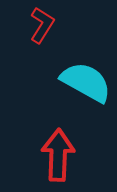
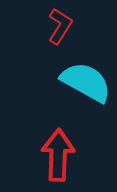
red L-shape: moved 18 px right, 1 px down
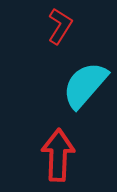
cyan semicircle: moved 1 px left, 3 px down; rotated 78 degrees counterclockwise
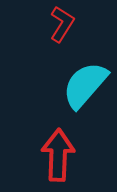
red L-shape: moved 2 px right, 2 px up
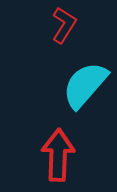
red L-shape: moved 2 px right, 1 px down
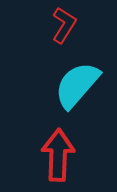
cyan semicircle: moved 8 px left
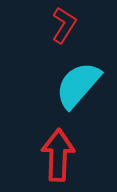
cyan semicircle: moved 1 px right
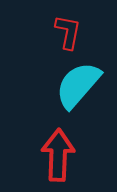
red L-shape: moved 4 px right, 7 px down; rotated 21 degrees counterclockwise
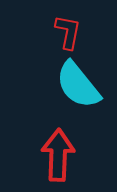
cyan semicircle: rotated 80 degrees counterclockwise
